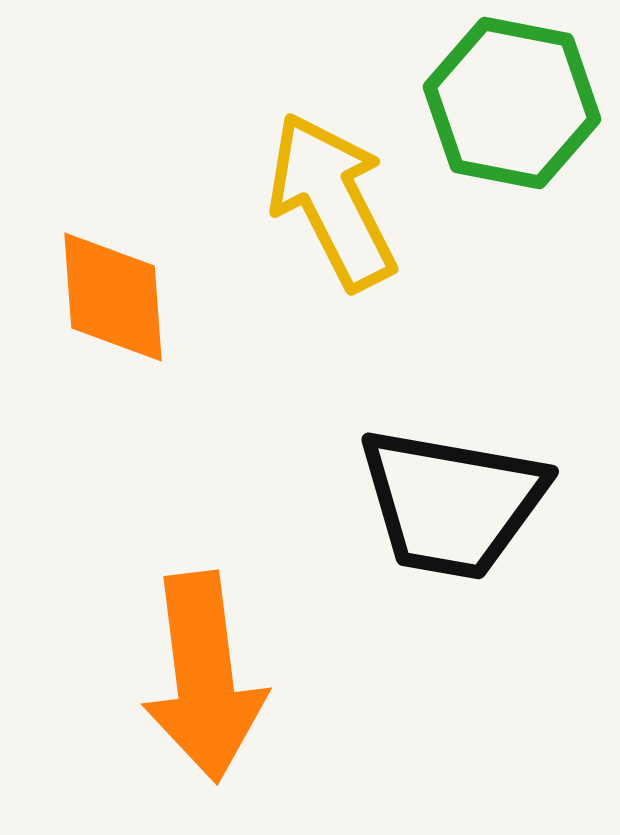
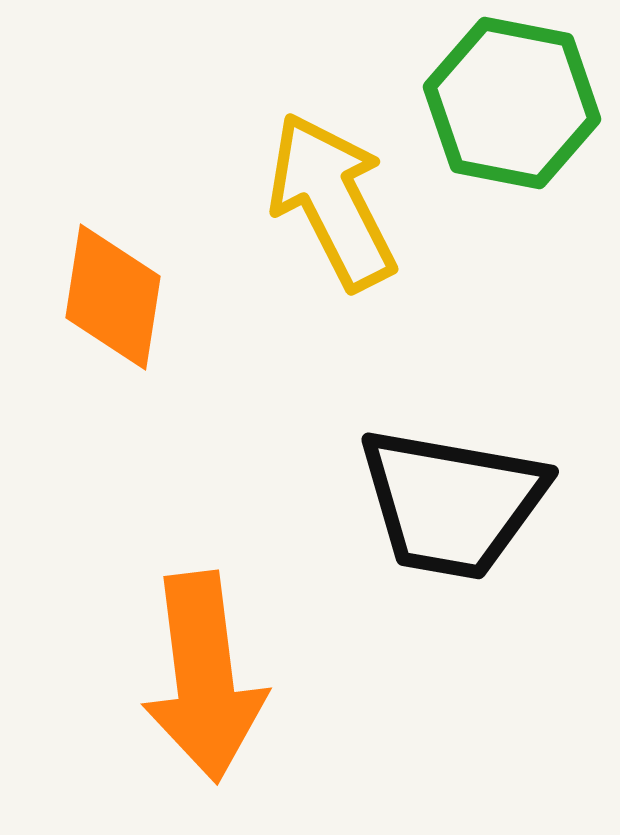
orange diamond: rotated 13 degrees clockwise
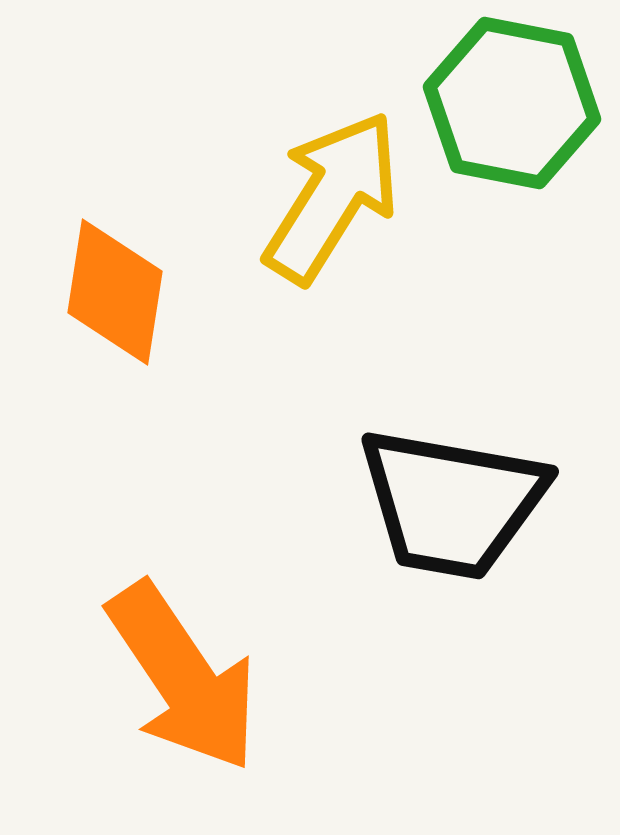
yellow arrow: moved 4 px up; rotated 59 degrees clockwise
orange diamond: moved 2 px right, 5 px up
orange arrow: moved 21 px left; rotated 27 degrees counterclockwise
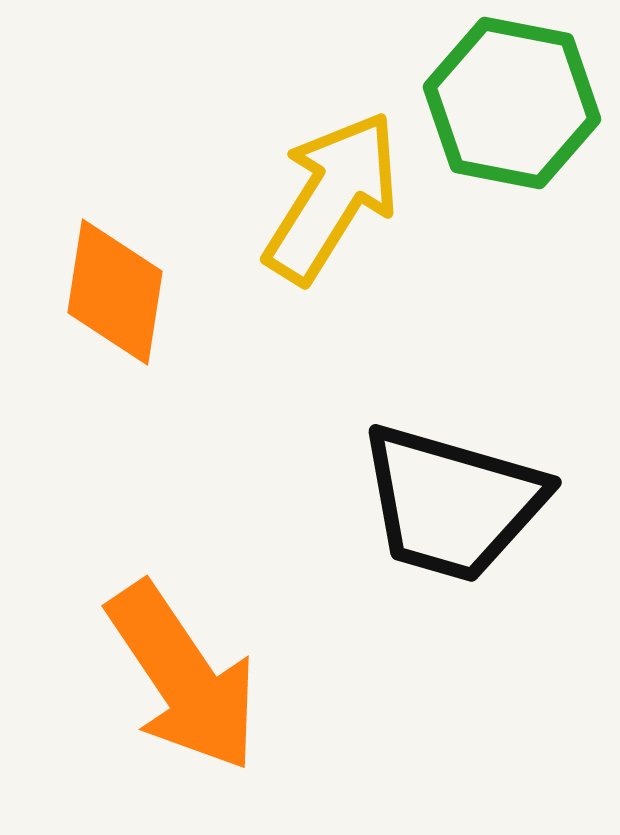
black trapezoid: rotated 6 degrees clockwise
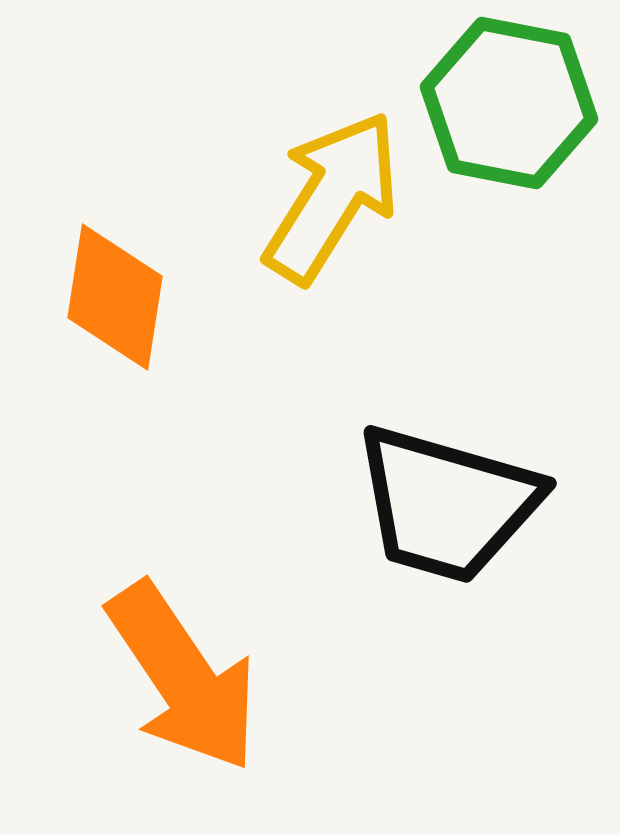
green hexagon: moved 3 px left
orange diamond: moved 5 px down
black trapezoid: moved 5 px left, 1 px down
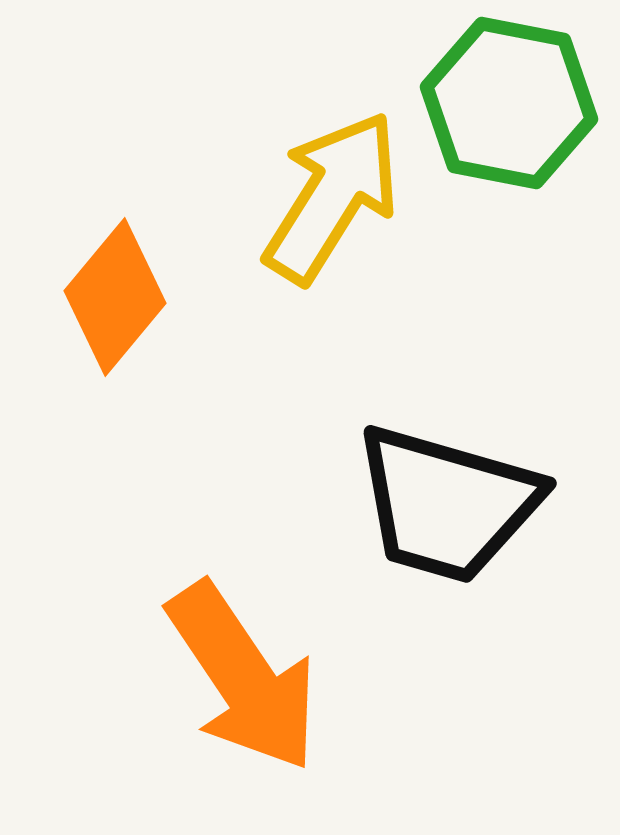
orange diamond: rotated 31 degrees clockwise
orange arrow: moved 60 px right
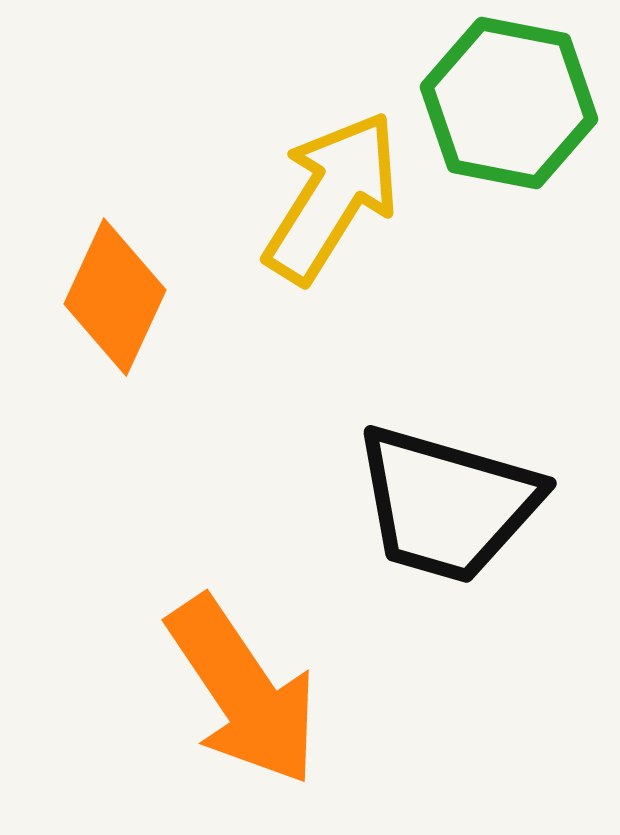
orange diamond: rotated 15 degrees counterclockwise
orange arrow: moved 14 px down
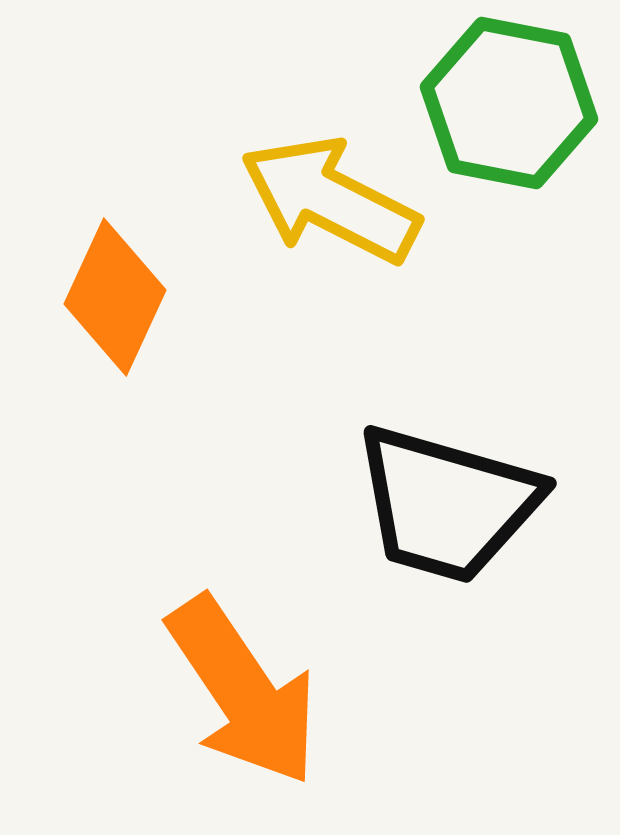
yellow arrow: moved 2 px left, 3 px down; rotated 95 degrees counterclockwise
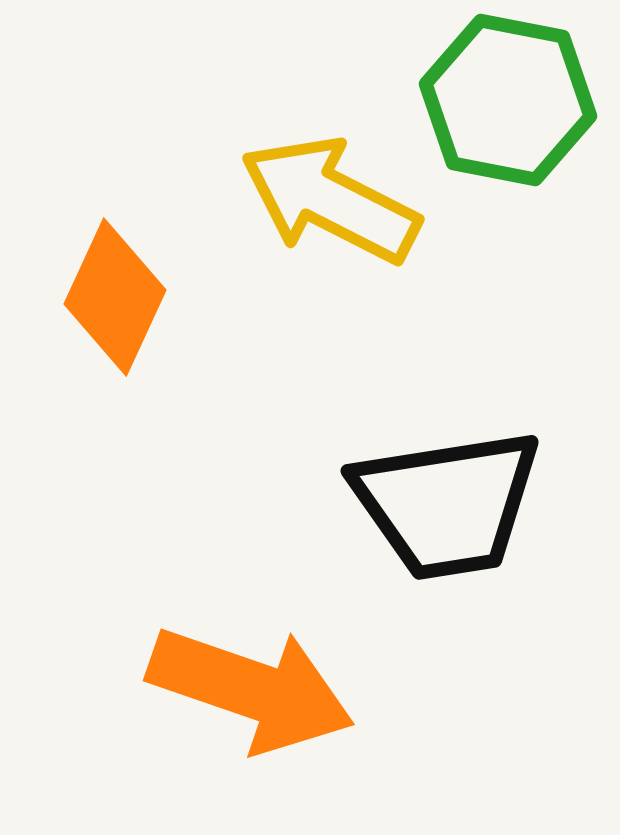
green hexagon: moved 1 px left, 3 px up
black trapezoid: rotated 25 degrees counterclockwise
orange arrow: moved 8 px right, 2 px up; rotated 37 degrees counterclockwise
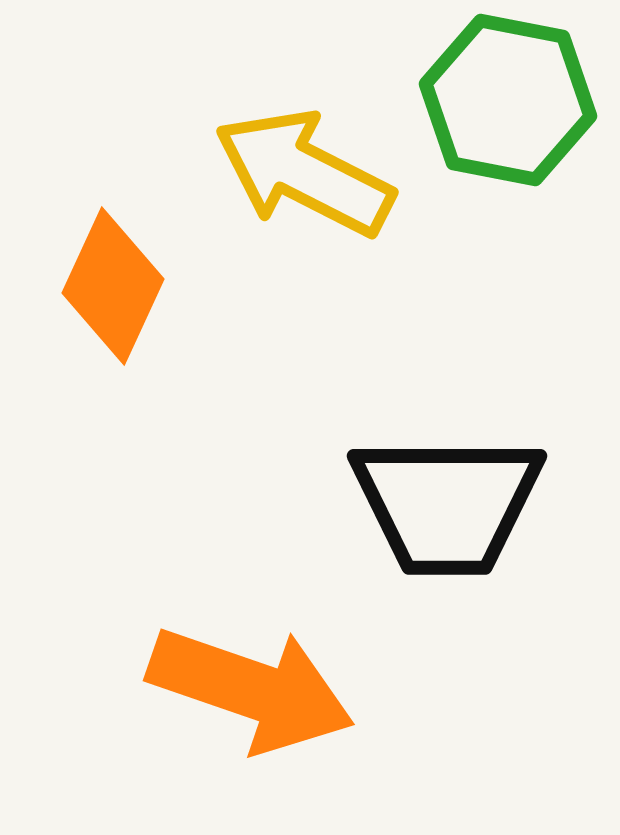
yellow arrow: moved 26 px left, 27 px up
orange diamond: moved 2 px left, 11 px up
black trapezoid: rotated 9 degrees clockwise
